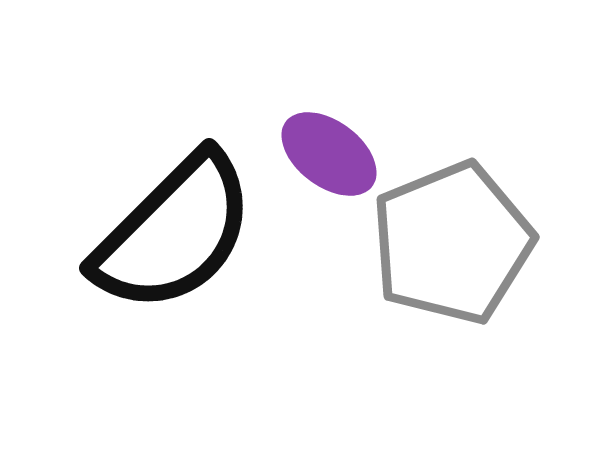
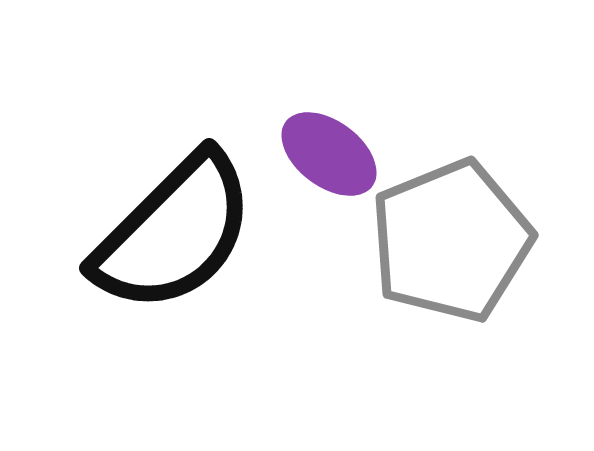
gray pentagon: moved 1 px left, 2 px up
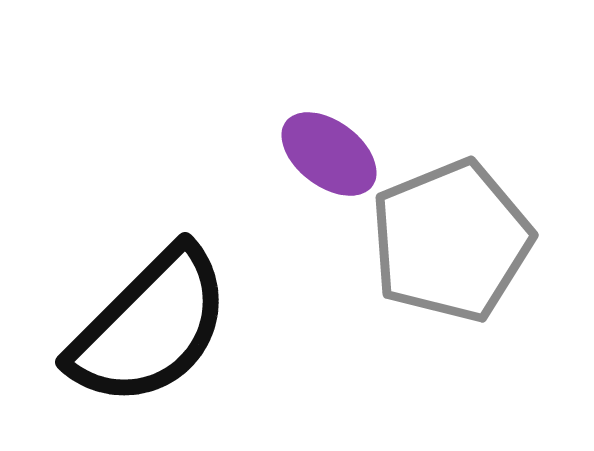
black semicircle: moved 24 px left, 94 px down
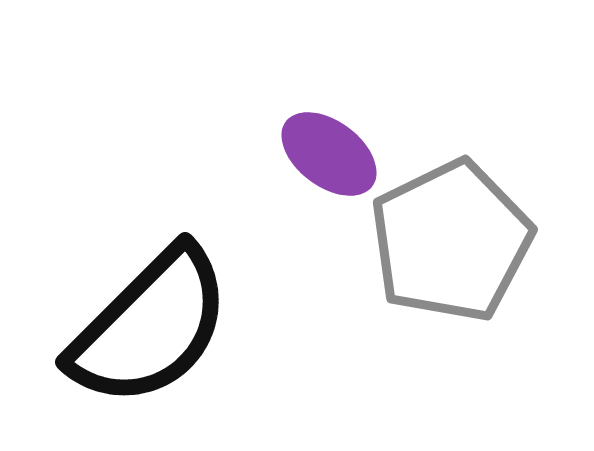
gray pentagon: rotated 4 degrees counterclockwise
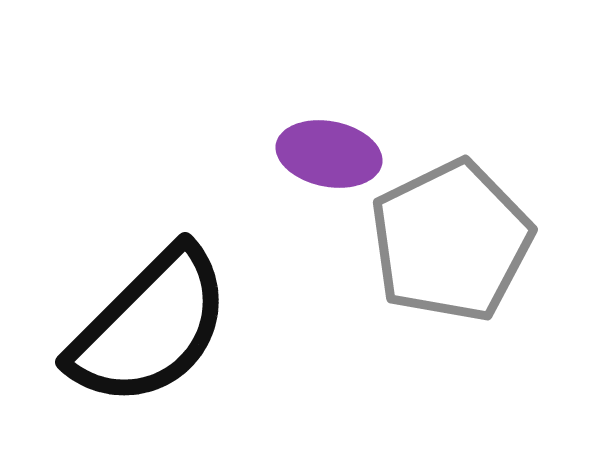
purple ellipse: rotated 26 degrees counterclockwise
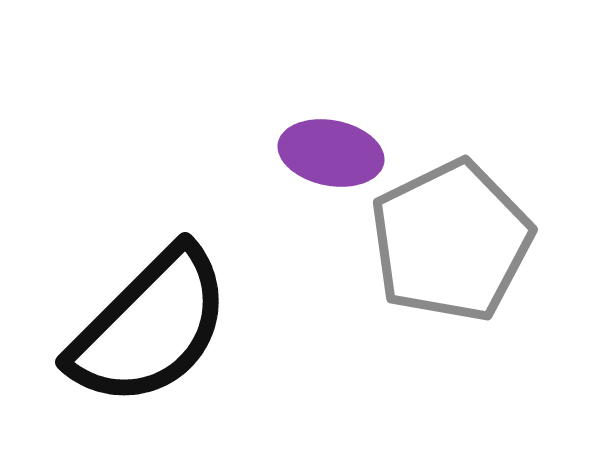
purple ellipse: moved 2 px right, 1 px up
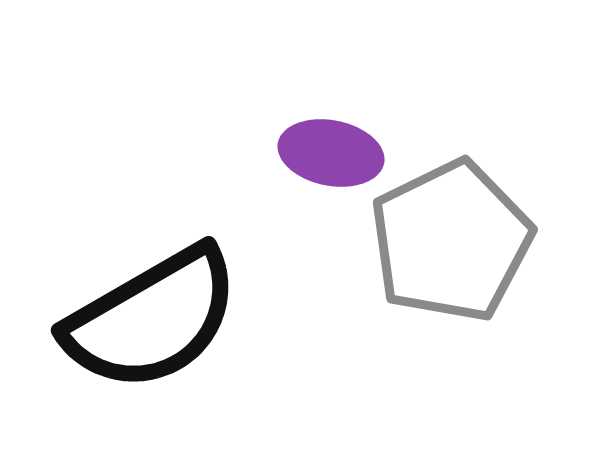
black semicircle: moved 2 px right, 8 px up; rotated 15 degrees clockwise
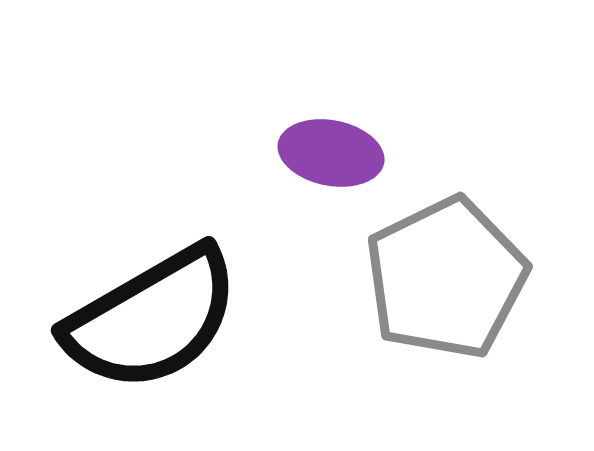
gray pentagon: moved 5 px left, 37 px down
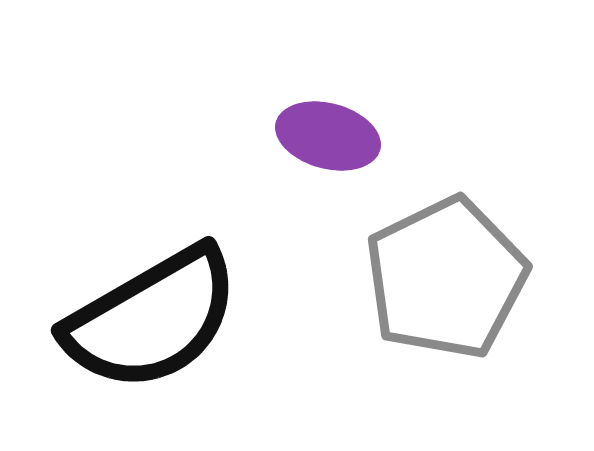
purple ellipse: moved 3 px left, 17 px up; rotated 4 degrees clockwise
